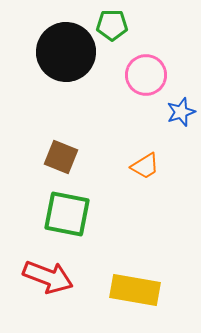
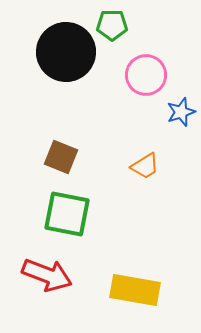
red arrow: moved 1 px left, 2 px up
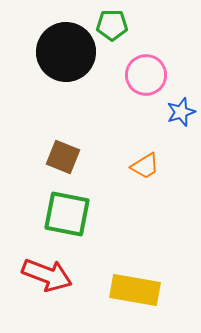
brown square: moved 2 px right
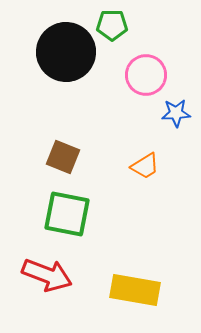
blue star: moved 5 px left, 1 px down; rotated 16 degrees clockwise
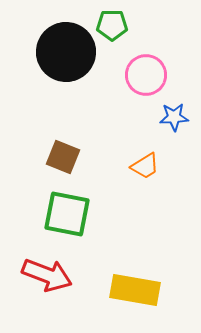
blue star: moved 2 px left, 4 px down
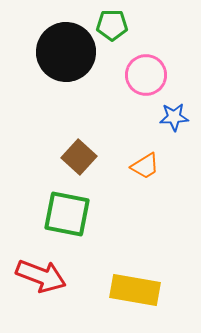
brown square: moved 16 px right; rotated 20 degrees clockwise
red arrow: moved 6 px left, 1 px down
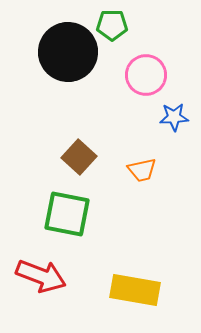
black circle: moved 2 px right
orange trapezoid: moved 3 px left, 4 px down; rotated 20 degrees clockwise
